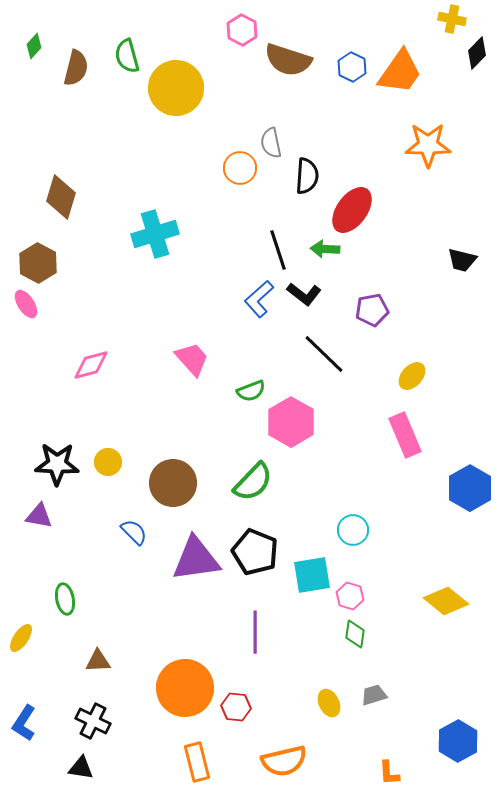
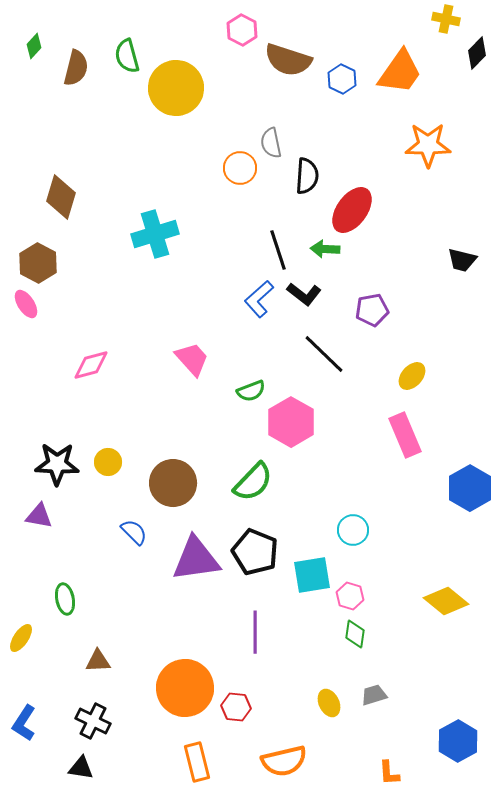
yellow cross at (452, 19): moved 6 px left
blue hexagon at (352, 67): moved 10 px left, 12 px down
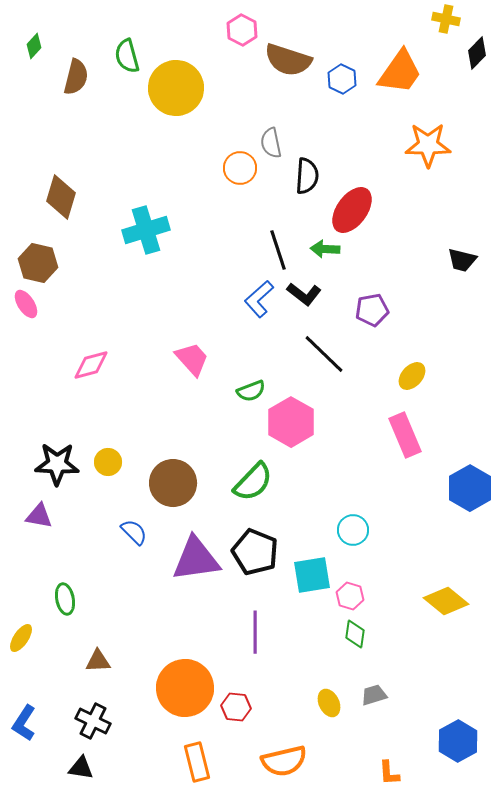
brown semicircle at (76, 68): moved 9 px down
cyan cross at (155, 234): moved 9 px left, 4 px up
brown hexagon at (38, 263): rotated 15 degrees counterclockwise
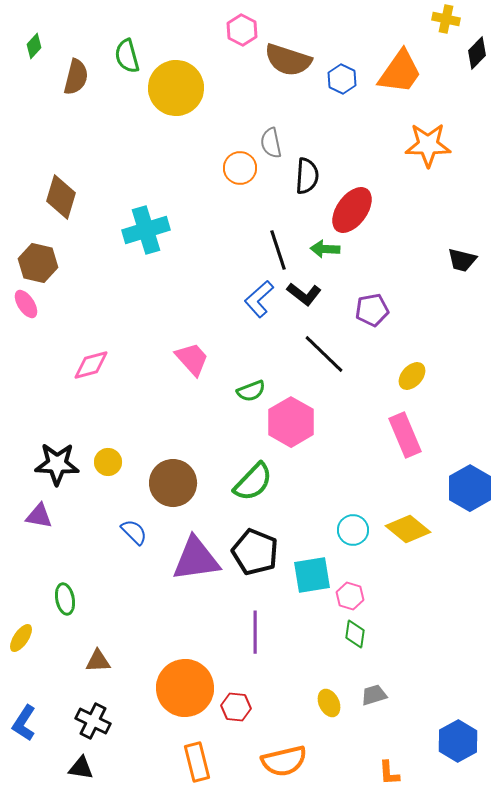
yellow diamond at (446, 601): moved 38 px left, 72 px up
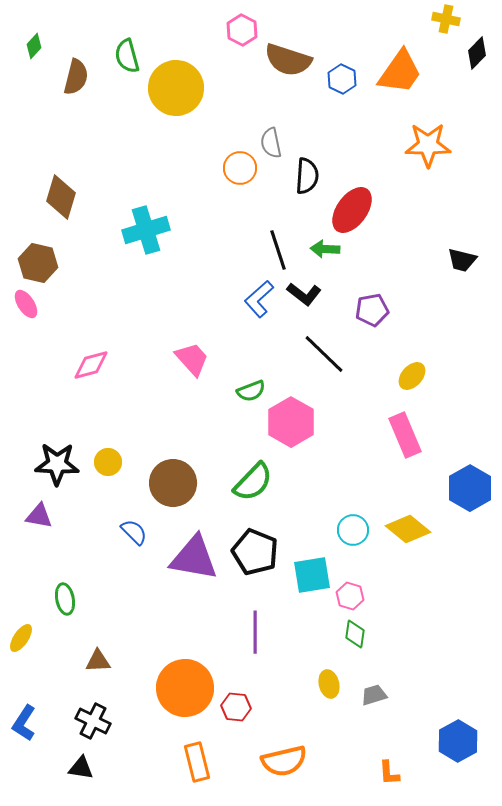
purple triangle at (196, 559): moved 2 px left, 1 px up; rotated 18 degrees clockwise
yellow ellipse at (329, 703): moved 19 px up; rotated 12 degrees clockwise
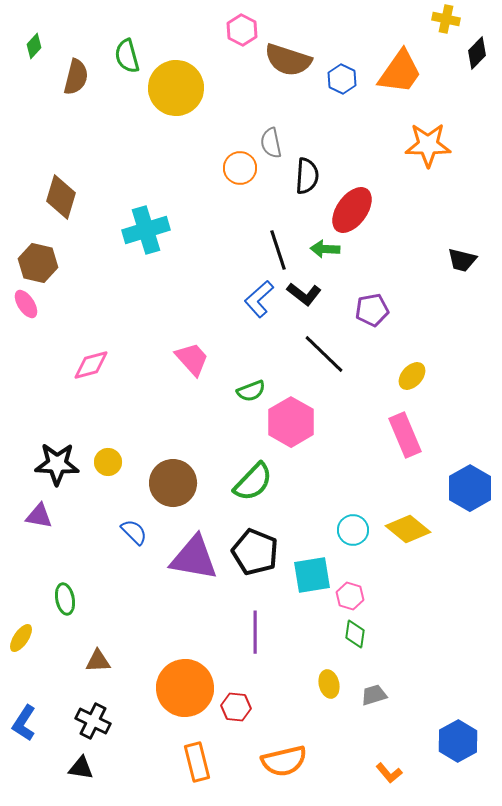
orange L-shape at (389, 773): rotated 36 degrees counterclockwise
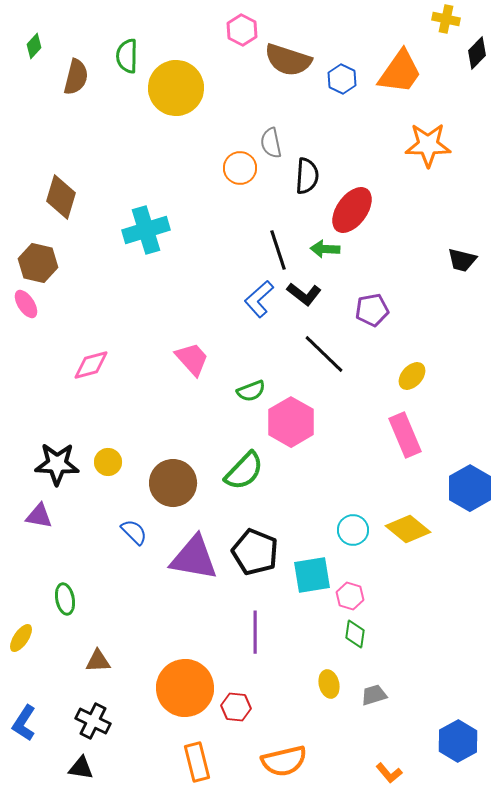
green semicircle at (127, 56): rotated 16 degrees clockwise
green semicircle at (253, 482): moved 9 px left, 11 px up
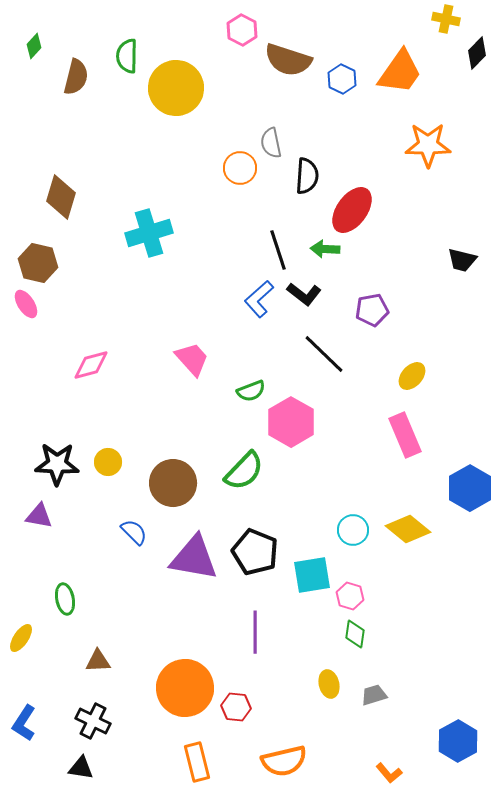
cyan cross at (146, 230): moved 3 px right, 3 px down
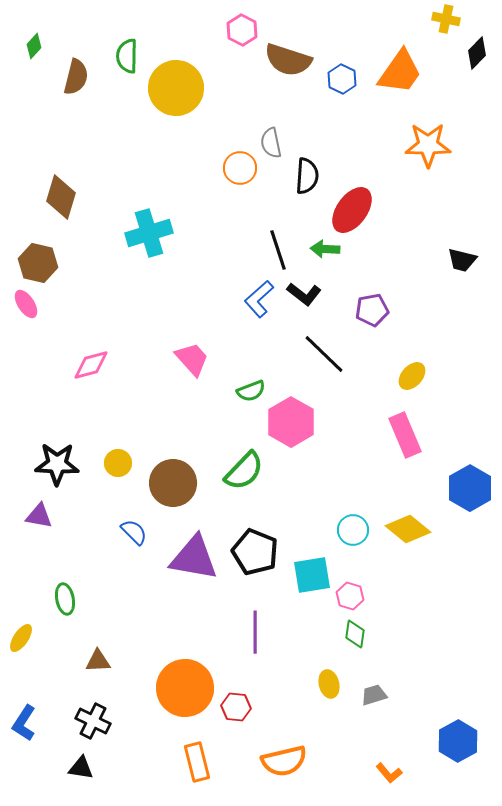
yellow circle at (108, 462): moved 10 px right, 1 px down
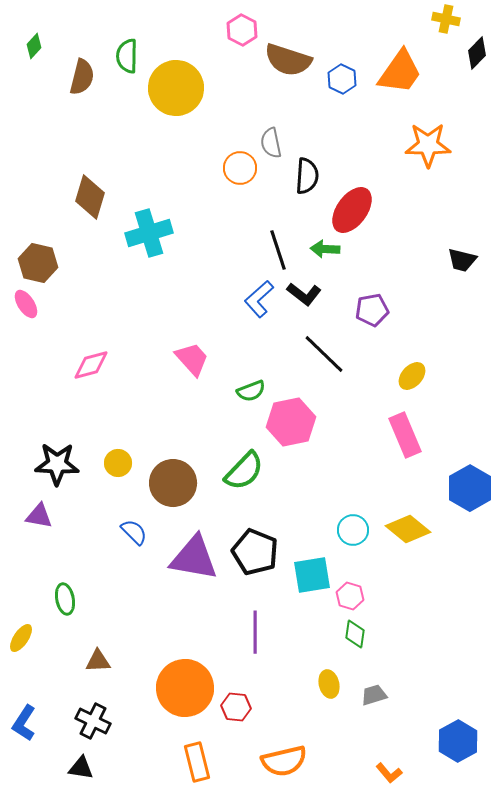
brown semicircle at (76, 77): moved 6 px right
brown diamond at (61, 197): moved 29 px right
pink hexagon at (291, 422): rotated 18 degrees clockwise
